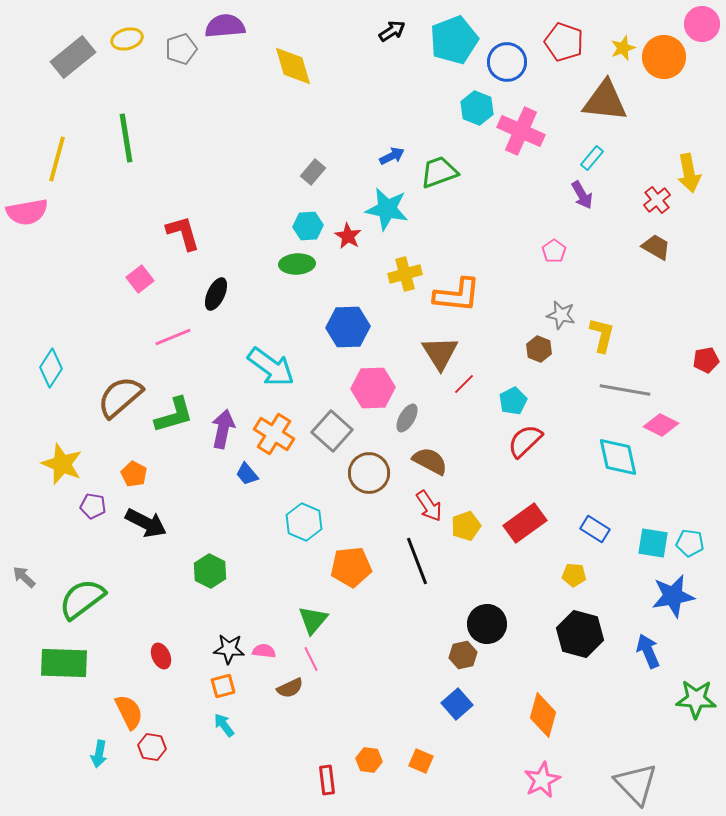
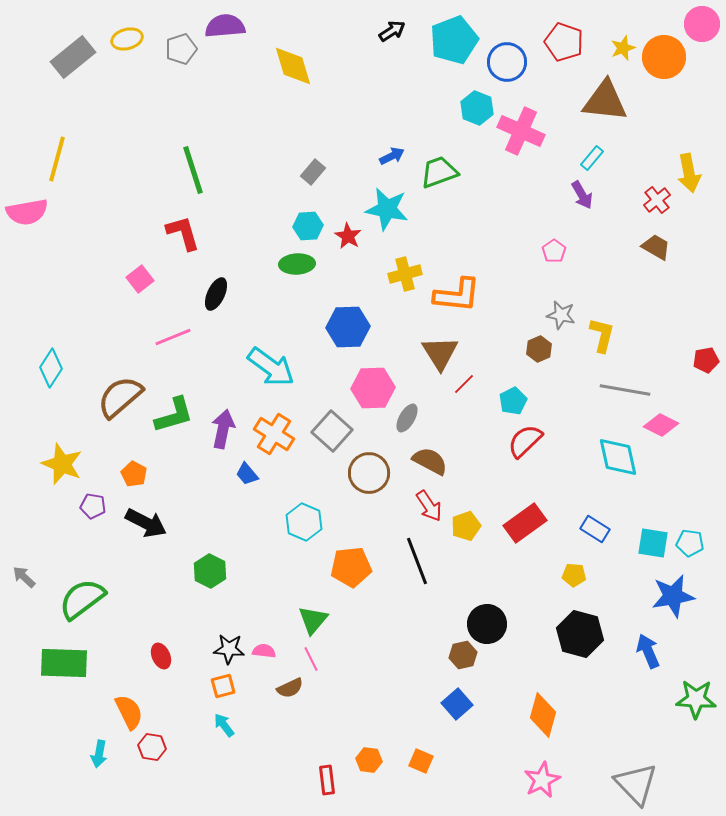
green line at (126, 138): moved 67 px right, 32 px down; rotated 9 degrees counterclockwise
brown hexagon at (539, 349): rotated 15 degrees clockwise
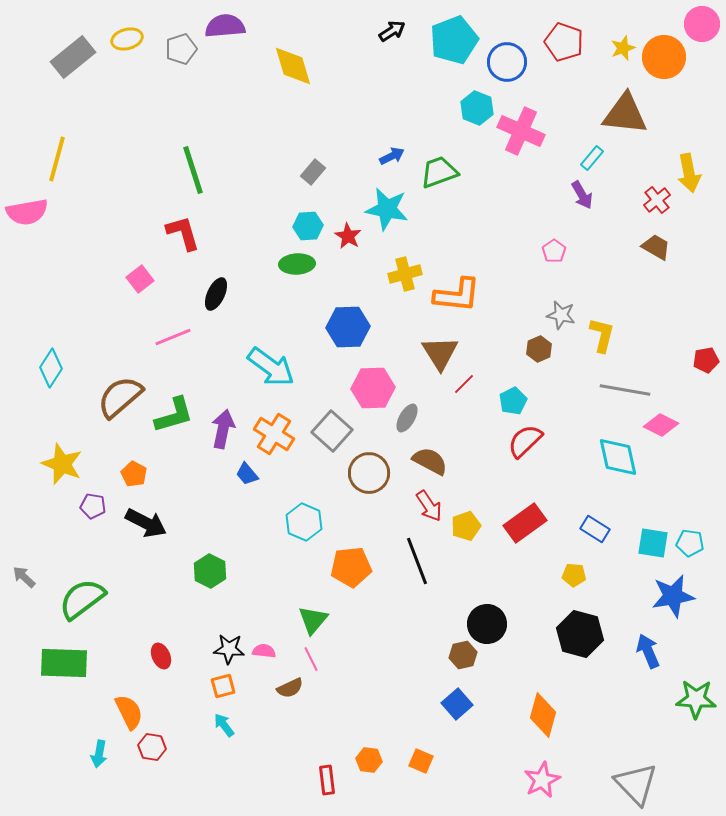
brown triangle at (605, 101): moved 20 px right, 13 px down
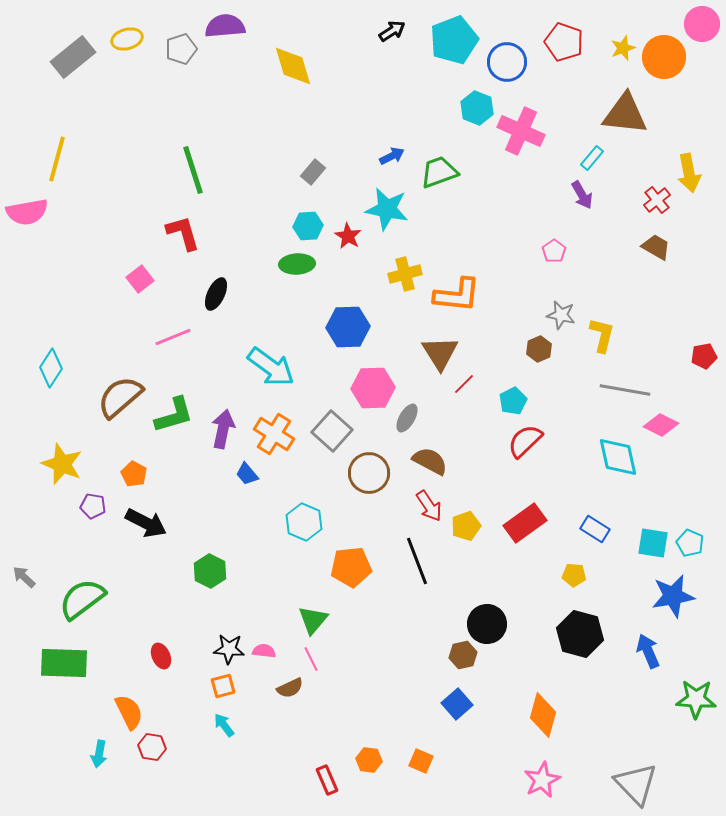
red pentagon at (706, 360): moved 2 px left, 4 px up
cyan pentagon at (690, 543): rotated 16 degrees clockwise
red rectangle at (327, 780): rotated 16 degrees counterclockwise
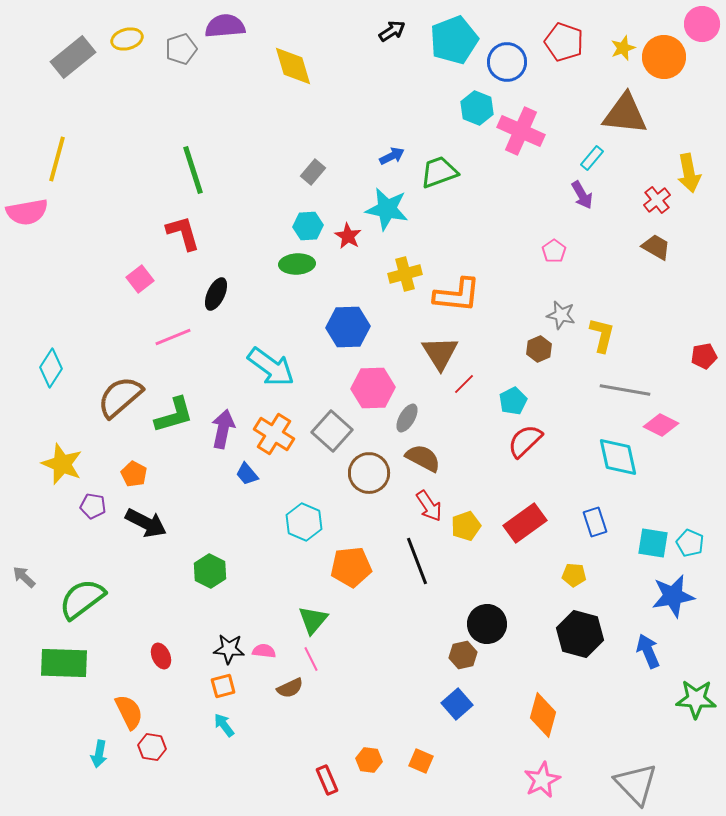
brown semicircle at (430, 461): moved 7 px left, 3 px up
blue rectangle at (595, 529): moved 7 px up; rotated 40 degrees clockwise
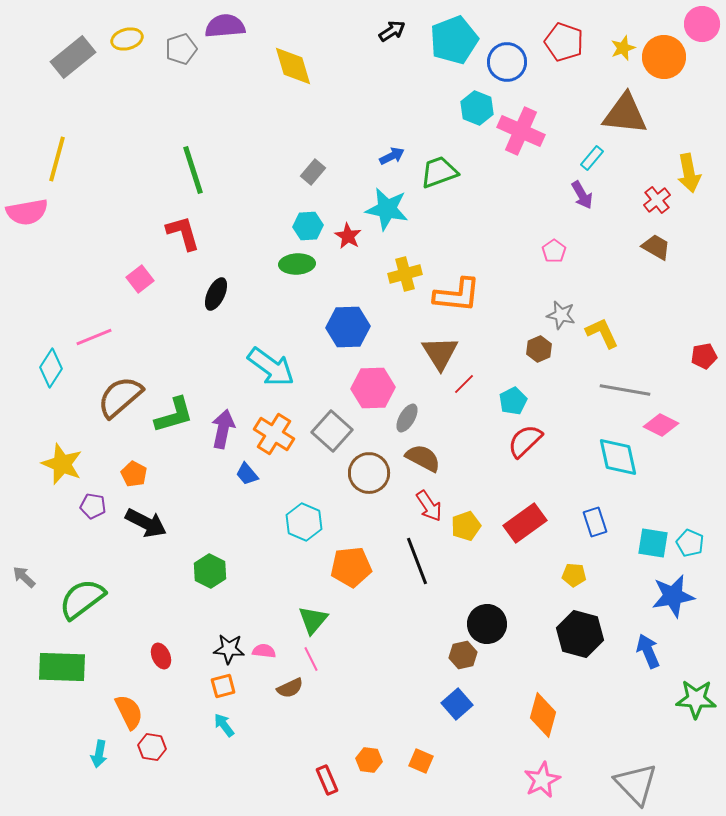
yellow L-shape at (602, 335): moved 2 px up; rotated 39 degrees counterclockwise
pink line at (173, 337): moved 79 px left
green rectangle at (64, 663): moved 2 px left, 4 px down
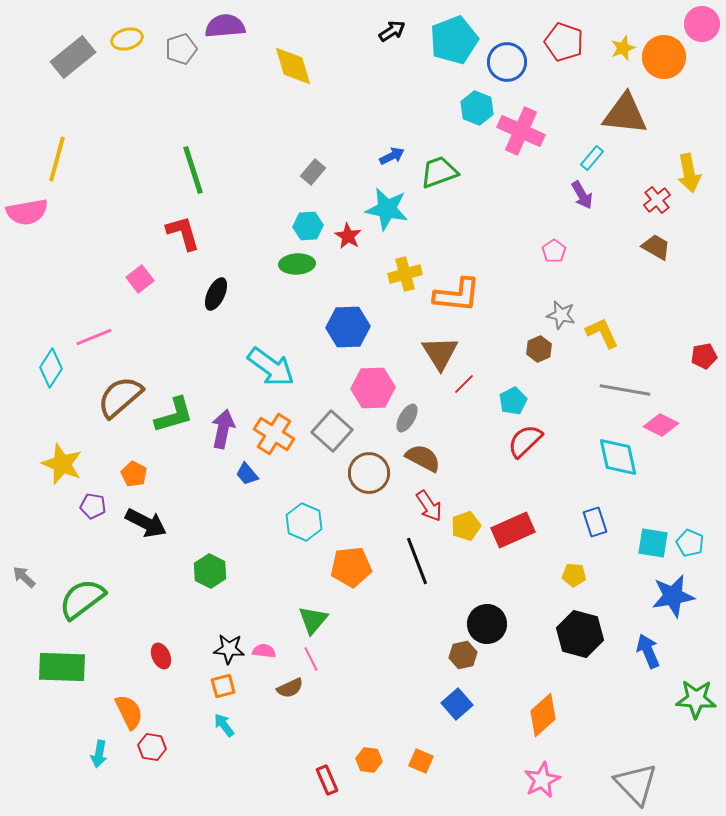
red rectangle at (525, 523): moved 12 px left, 7 px down; rotated 12 degrees clockwise
orange diamond at (543, 715): rotated 33 degrees clockwise
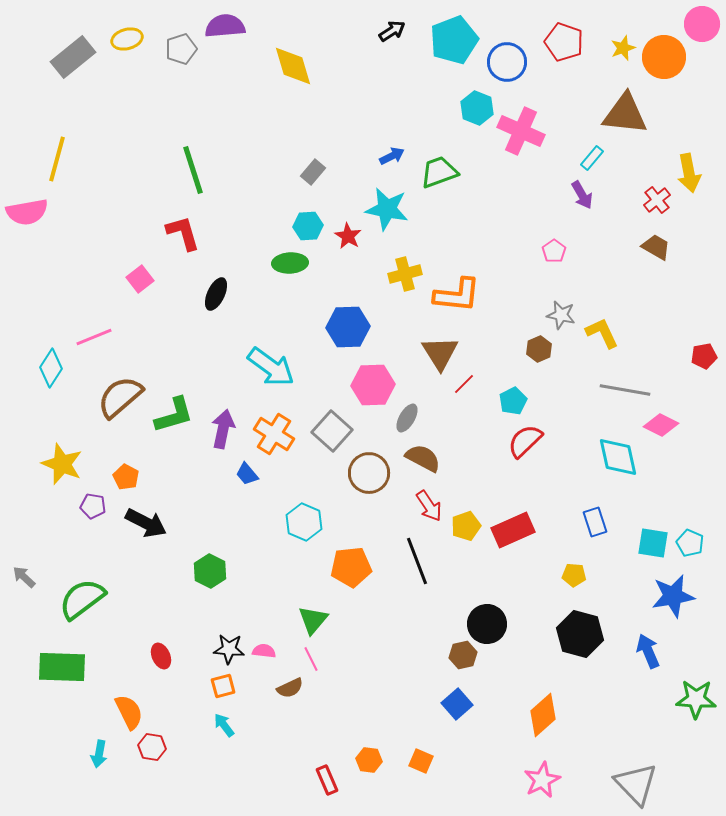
green ellipse at (297, 264): moved 7 px left, 1 px up
pink hexagon at (373, 388): moved 3 px up
orange pentagon at (134, 474): moved 8 px left, 3 px down
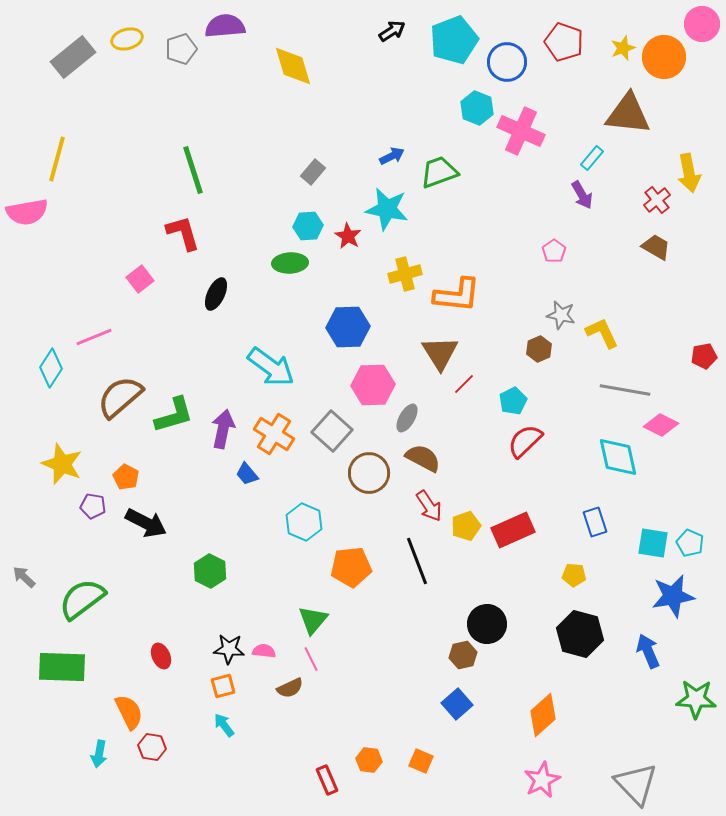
brown triangle at (625, 114): moved 3 px right
